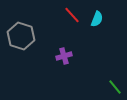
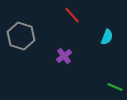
cyan semicircle: moved 10 px right, 18 px down
purple cross: rotated 21 degrees counterclockwise
green line: rotated 28 degrees counterclockwise
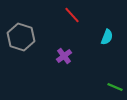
gray hexagon: moved 1 px down
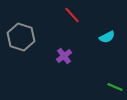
cyan semicircle: rotated 42 degrees clockwise
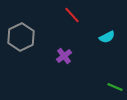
gray hexagon: rotated 16 degrees clockwise
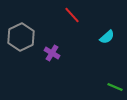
cyan semicircle: rotated 14 degrees counterclockwise
purple cross: moved 12 px left, 3 px up; rotated 21 degrees counterclockwise
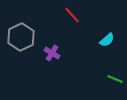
cyan semicircle: moved 3 px down
green line: moved 8 px up
